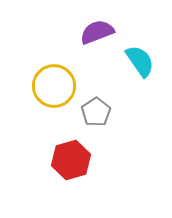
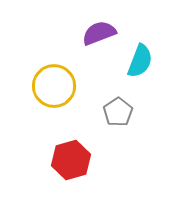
purple semicircle: moved 2 px right, 1 px down
cyan semicircle: rotated 56 degrees clockwise
gray pentagon: moved 22 px right
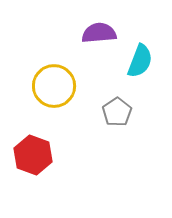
purple semicircle: rotated 16 degrees clockwise
gray pentagon: moved 1 px left
red hexagon: moved 38 px left, 5 px up; rotated 24 degrees counterclockwise
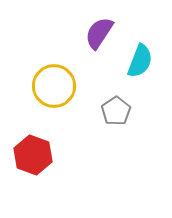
purple semicircle: rotated 52 degrees counterclockwise
gray pentagon: moved 1 px left, 1 px up
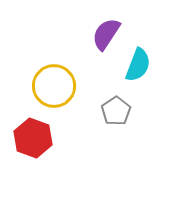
purple semicircle: moved 7 px right, 1 px down
cyan semicircle: moved 2 px left, 4 px down
red hexagon: moved 17 px up
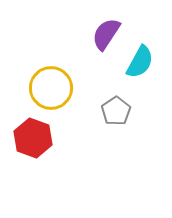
cyan semicircle: moved 2 px right, 3 px up; rotated 8 degrees clockwise
yellow circle: moved 3 px left, 2 px down
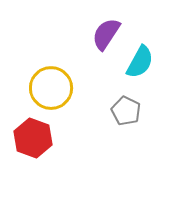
gray pentagon: moved 10 px right; rotated 12 degrees counterclockwise
